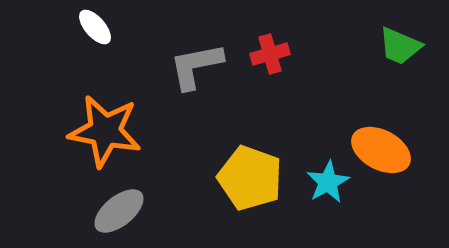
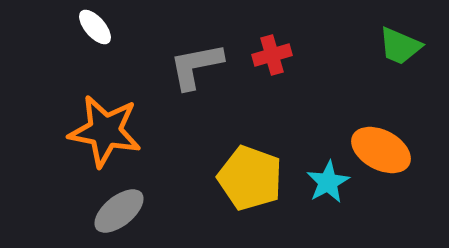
red cross: moved 2 px right, 1 px down
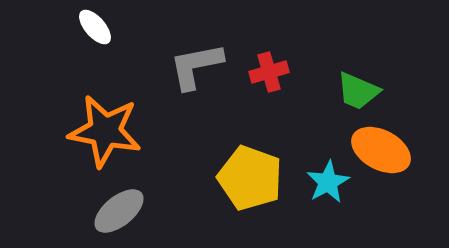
green trapezoid: moved 42 px left, 45 px down
red cross: moved 3 px left, 17 px down
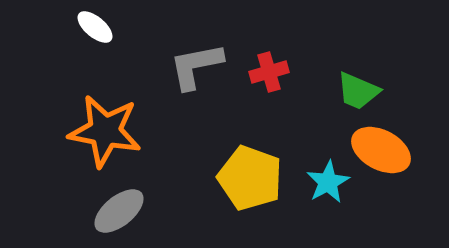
white ellipse: rotated 9 degrees counterclockwise
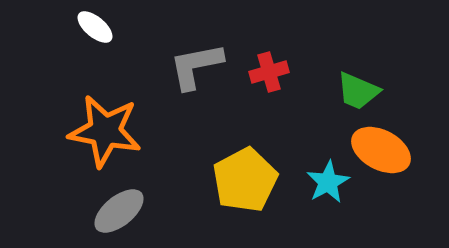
yellow pentagon: moved 5 px left, 2 px down; rotated 24 degrees clockwise
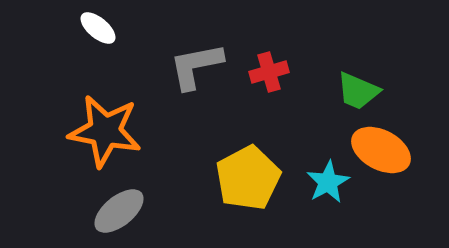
white ellipse: moved 3 px right, 1 px down
yellow pentagon: moved 3 px right, 2 px up
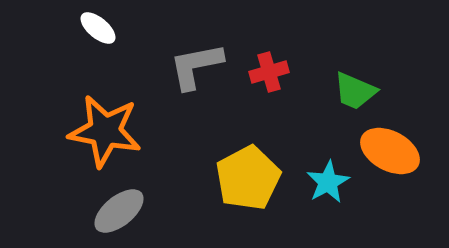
green trapezoid: moved 3 px left
orange ellipse: moved 9 px right, 1 px down
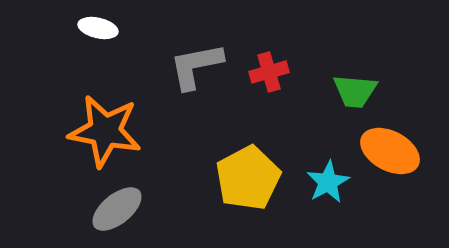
white ellipse: rotated 27 degrees counterclockwise
green trapezoid: rotated 18 degrees counterclockwise
gray ellipse: moved 2 px left, 2 px up
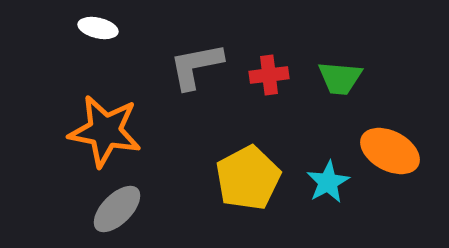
red cross: moved 3 px down; rotated 9 degrees clockwise
green trapezoid: moved 15 px left, 13 px up
gray ellipse: rotated 6 degrees counterclockwise
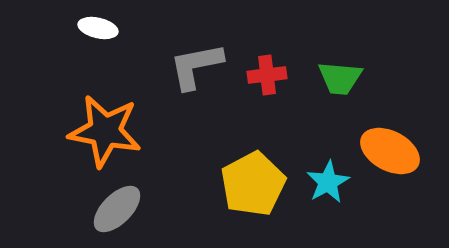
red cross: moved 2 px left
yellow pentagon: moved 5 px right, 6 px down
